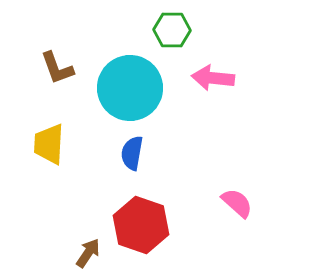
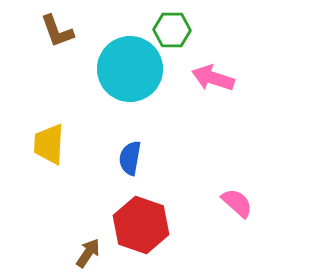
brown L-shape: moved 37 px up
pink arrow: rotated 12 degrees clockwise
cyan circle: moved 19 px up
blue semicircle: moved 2 px left, 5 px down
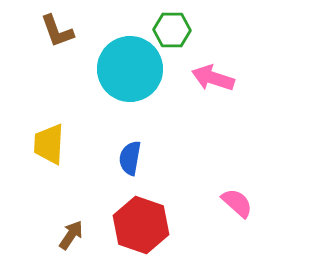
brown arrow: moved 17 px left, 18 px up
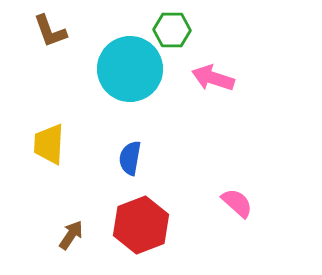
brown L-shape: moved 7 px left
red hexagon: rotated 20 degrees clockwise
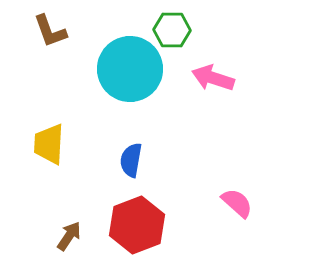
blue semicircle: moved 1 px right, 2 px down
red hexagon: moved 4 px left
brown arrow: moved 2 px left, 1 px down
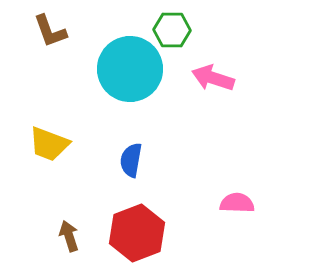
yellow trapezoid: rotated 72 degrees counterclockwise
pink semicircle: rotated 40 degrees counterclockwise
red hexagon: moved 8 px down
brown arrow: rotated 52 degrees counterclockwise
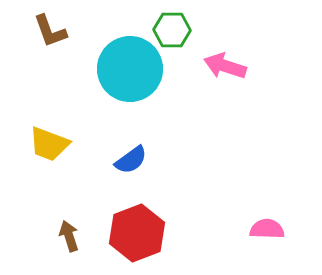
pink arrow: moved 12 px right, 12 px up
blue semicircle: rotated 136 degrees counterclockwise
pink semicircle: moved 30 px right, 26 px down
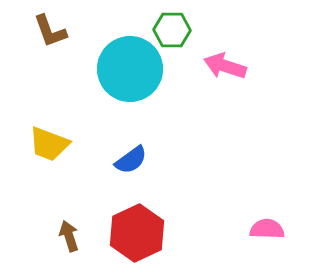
red hexagon: rotated 4 degrees counterclockwise
